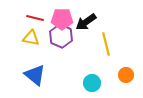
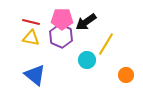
red line: moved 4 px left, 4 px down
yellow line: rotated 45 degrees clockwise
cyan circle: moved 5 px left, 23 px up
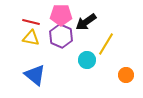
pink pentagon: moved 1 px left, 4 px up
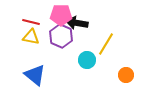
black arrow: moved 9 px left, 1 px down; rotated 45 degrees clockwise
yellow triangle: moved 1 px up
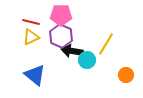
black arrow: moved 5 px left, 28 px down
yellow triangle: rotated 36 degrees counterclockwise
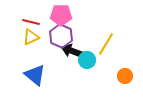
black arrow: rotated 10 degrees clockwise
orange circle: moved 1 px left, 1 px down
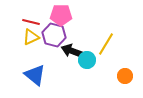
purple hexagon: moved 7 px left, 1 px up; rotated 10 degrees counterclockwise
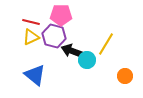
purple hexagon: moved 1 px down
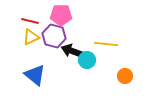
red line: moved 1 px left, 1 px up
yellow line: rotated 65 degrees clockwise
